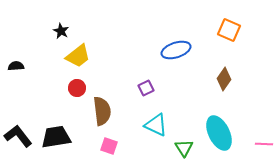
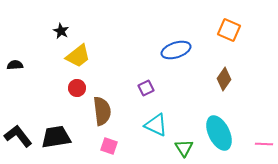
black semicircle: moved 1 px left, 1 px up
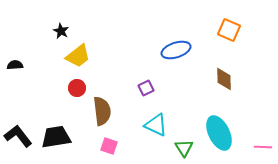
brown diamond: rotated 35 degrees counterclockwise
pink line: moved 1 px left, 3 px down
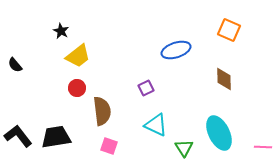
black semicircle: rotated 126 degrees counterclockwise
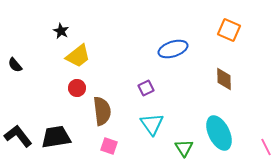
blue ellipse: moved 3 px left, 1 px up
cyan triangle: moved 4 px left, 1 px up; rotated 30 degrees clockwise
pink line: moved 3 px right; rotated 60 degrees clockwise
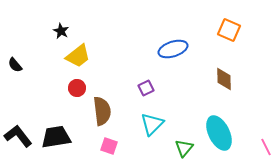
cyan triangle: rotated 20 degrees clockwise
green triangle: rotated 12 degrees clockwise
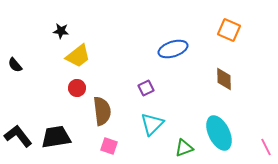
black star: rotated 21 degrees counterclockwise
green triangle: rotated 30 degrees clockwise
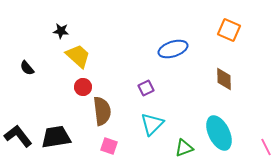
yellow trapezoid: rotated 100 degrees counterclockwise
black semicircle: moved 12 px right, 3 px down
red circle: moved 6 px right, 1 px up
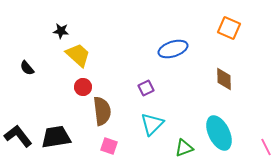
orange square: moved 2 px up
yellow trapezoid: moved 1 px up
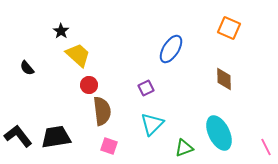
black star: rotated 28 degrees clockwise
blue ellipse: moved 2 px left; rotated 40 degrees counterclockwise
red circle: moved 6 px right, 2 px up
